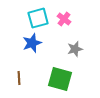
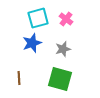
pink cross: moved 2 px right
gray star: moved 12 px left
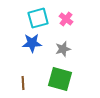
blue star: rotated 18 degrees clockwise
brown line: moved 4 px right, 5 px down
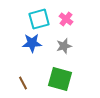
cyan square: moved 1 px right, 1 px down
gray star: moved 1 px right, 3 px up
brown line: rotated 24 degrees counterclockwise
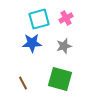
pink cross: moved 1 px up; rotated 24 degrees clockwise
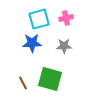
pink cross: rotated 16 degrees clockwise
gray star: rotated 14 degrees clockwise
green square: moved 10 px left
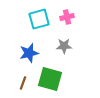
pink cross: moved 1 px right, 1 px up
blue star: moved 3 px left, 10 px down; rotated 12 degrees counterclockwise
brown line: rotated 48 degrees clockwise
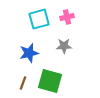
green square: moved 2 px down
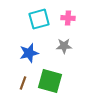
pink cross: moved 1 px right, 1 px down; rotated 16 degrees clockwise
